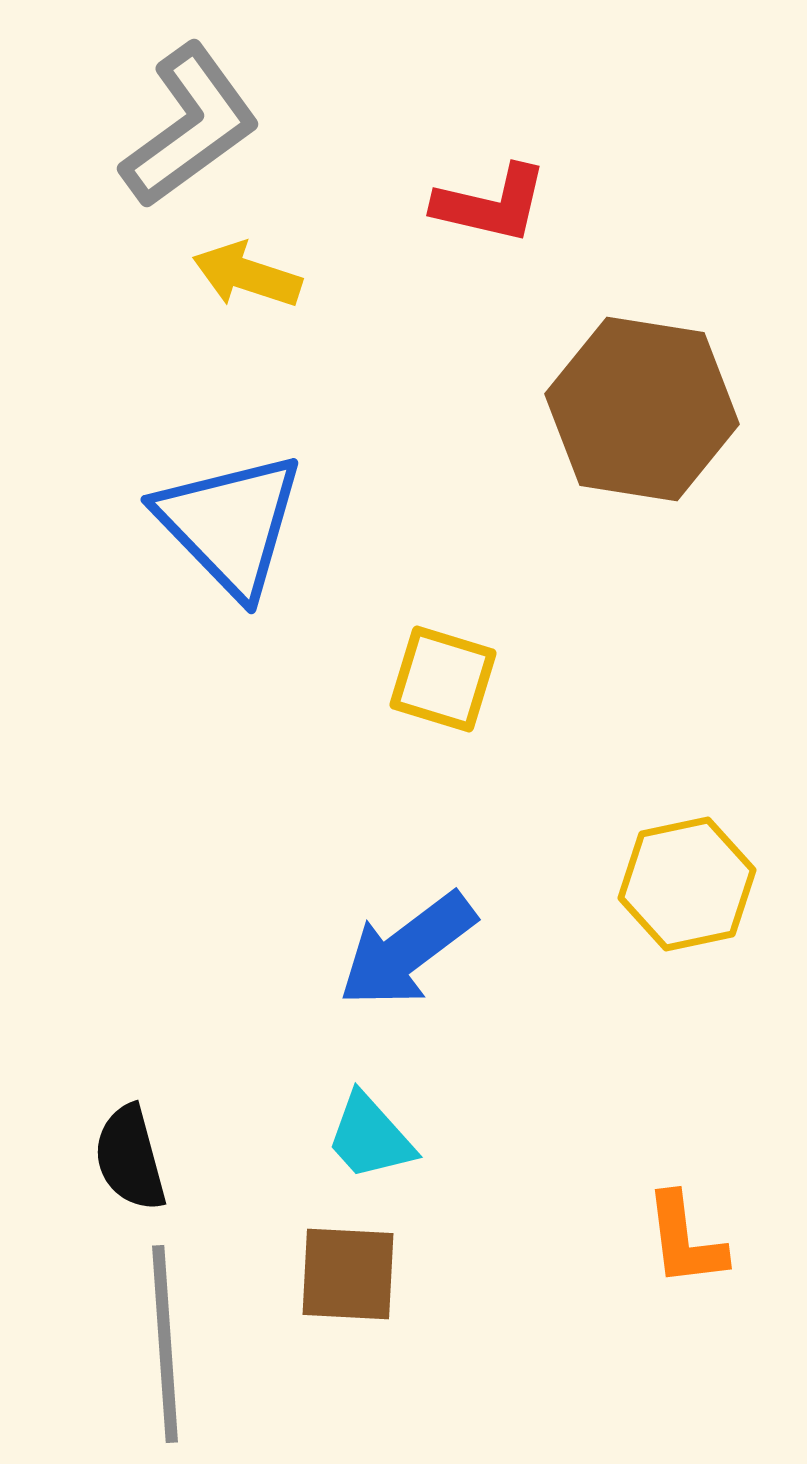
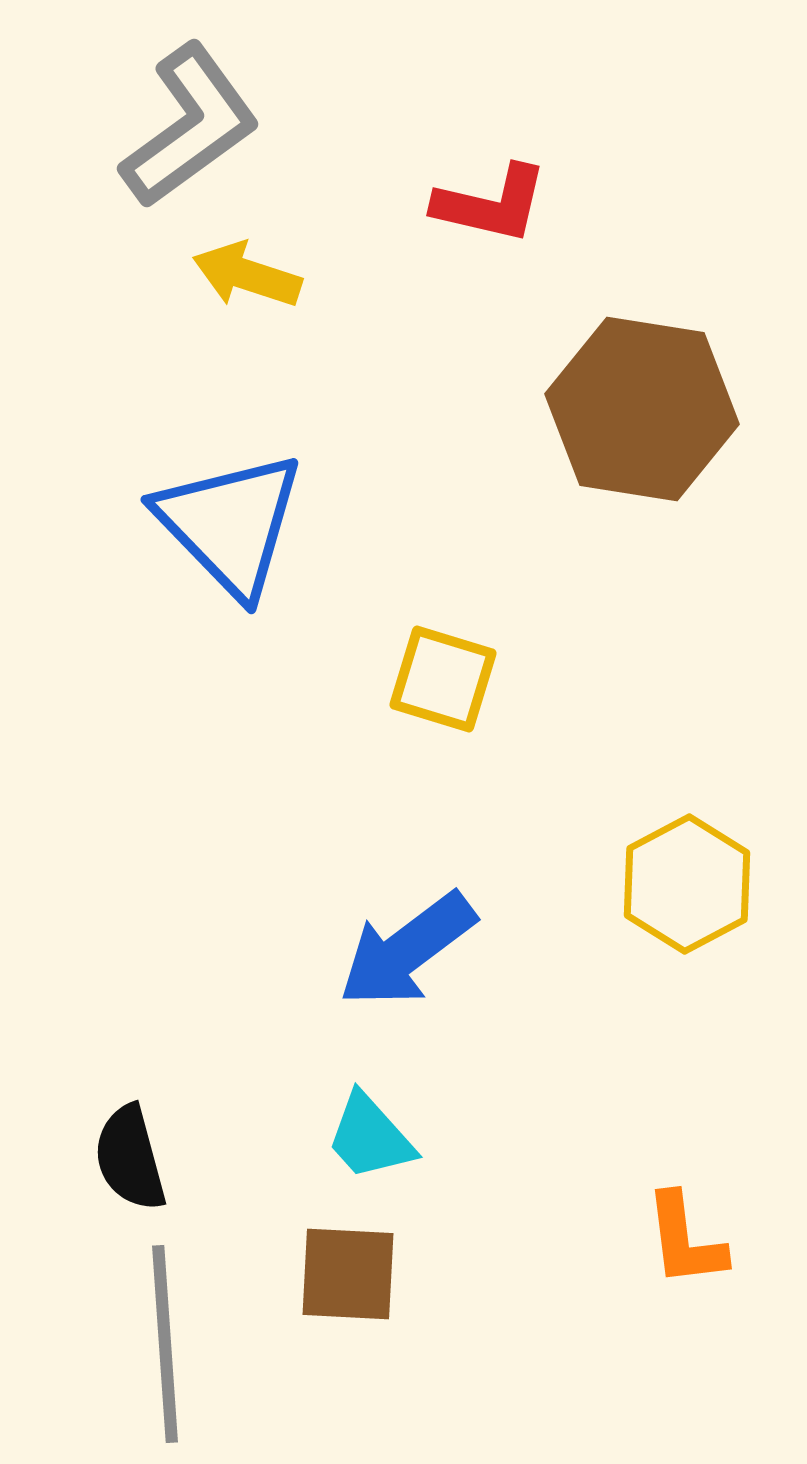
yellow hexagon: rotated 16 degrees counterclockwise
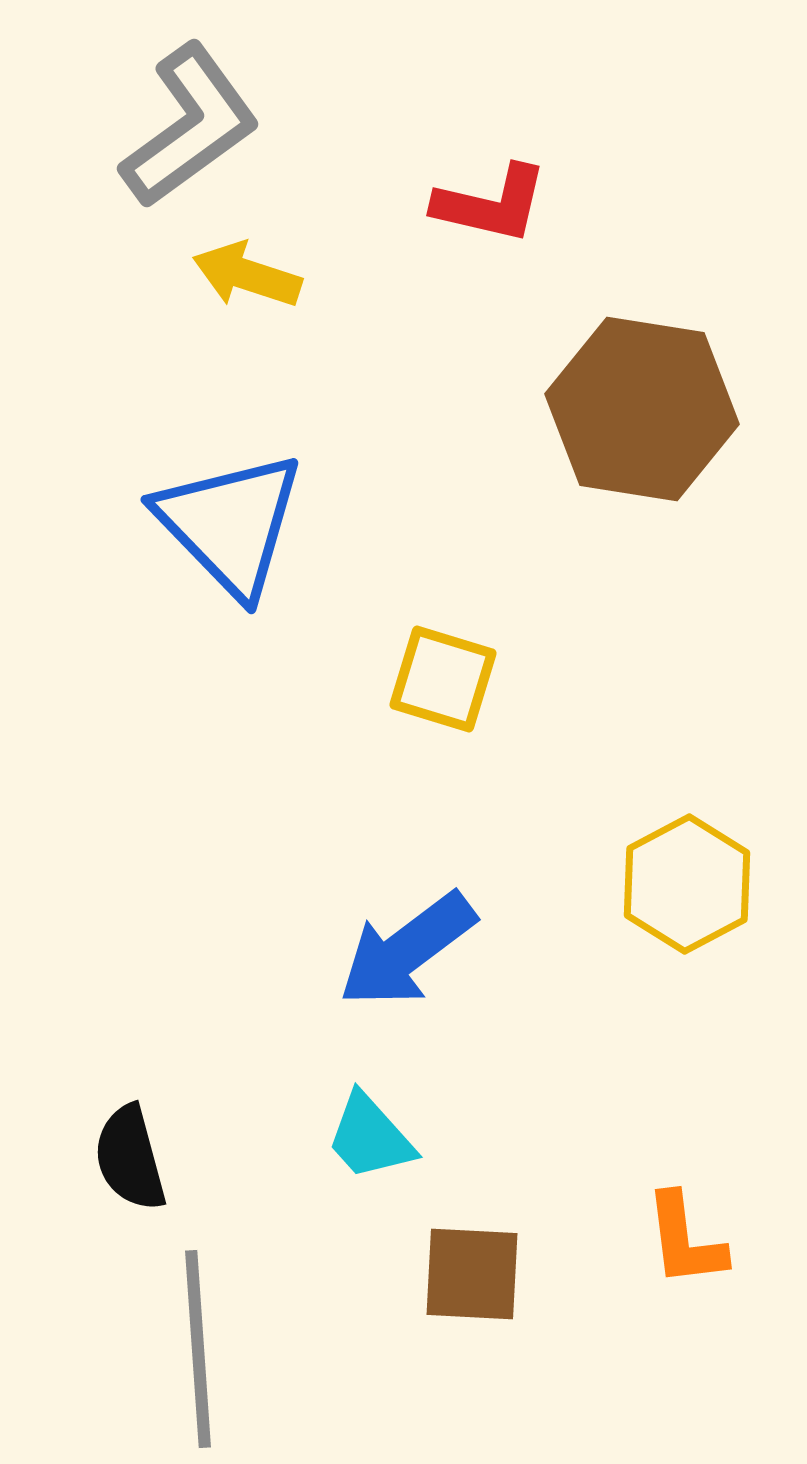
brown square: moved 124 px right
gray line: moved 33 px right, 5 px down
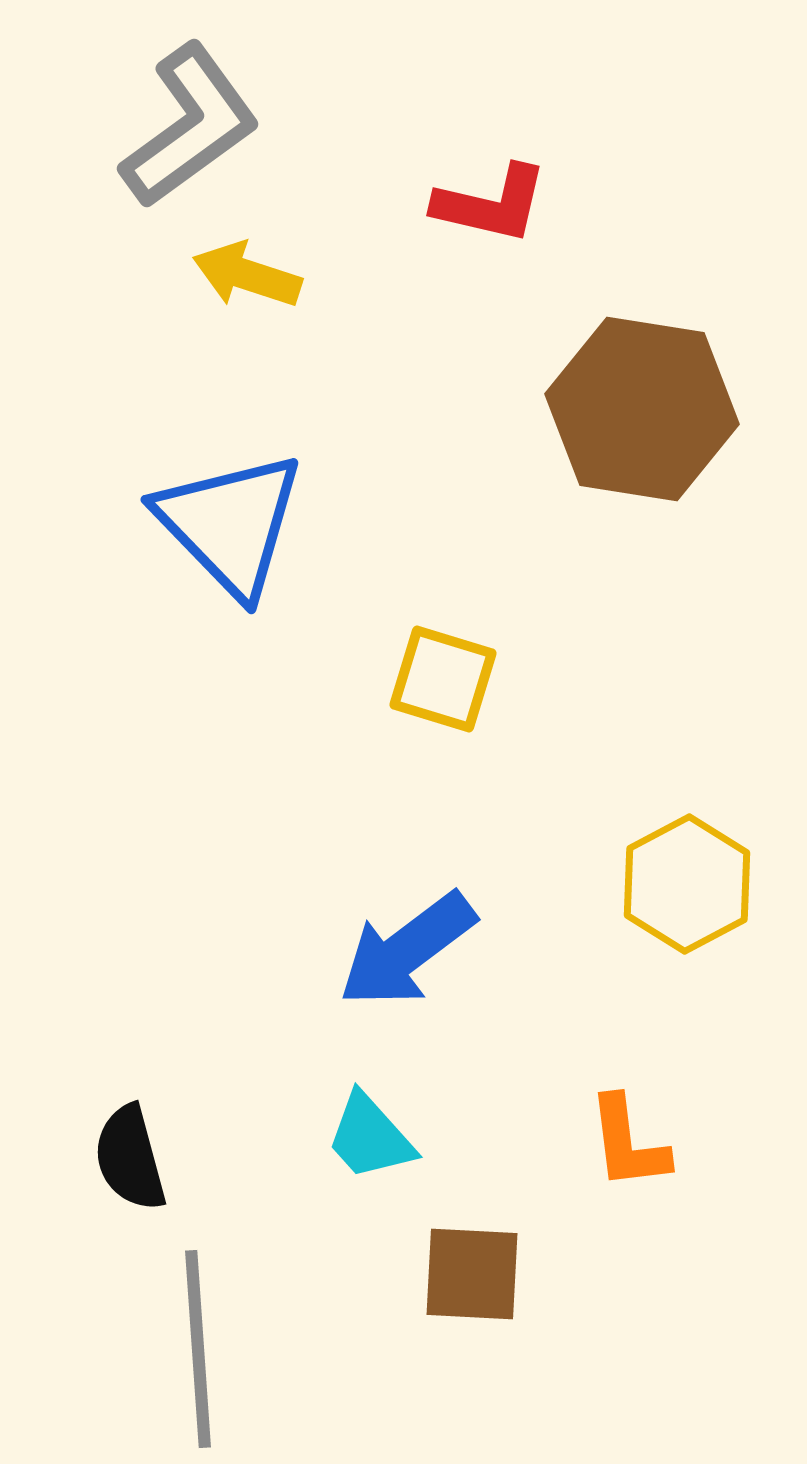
orange L-shape: moved 57 px left, 97 px up
